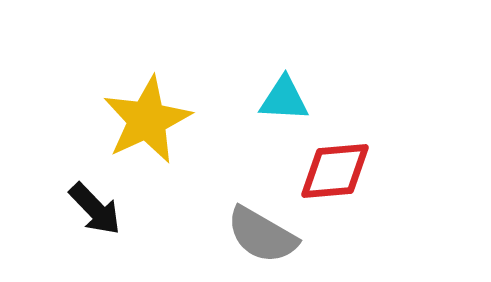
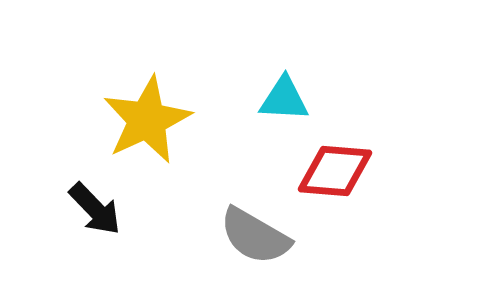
red diamond: rotated 10 degrees clockwise
gray semicircle: moved 7 px left, 1 px down
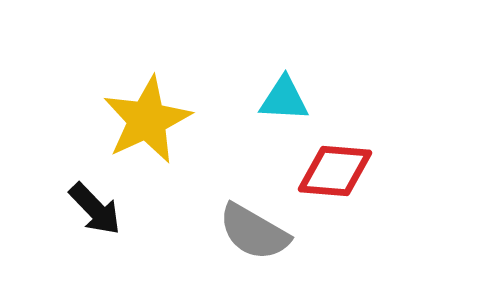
gray semicircle: moved 1 px left, 4 px up
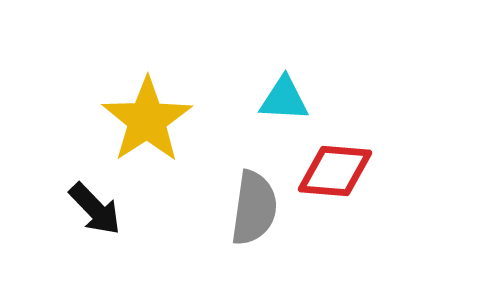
yellow star: rotated 8 degrees counterclockwise
gray semicircle: moved 24 px up; rotated 112 degrees counterclockwise
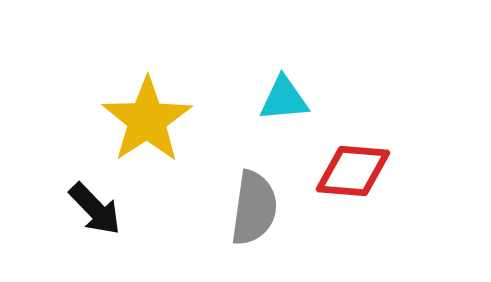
cyan triangle: rotated 8 degrees counterclockwise
red diamond: moved 18 px right
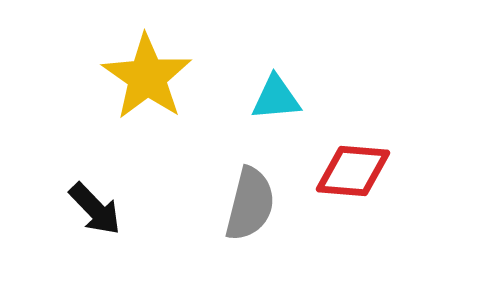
cyan triangle: moved 8 px left, 1 px up
yellow star: moved 43 px up; rotated 4 degrees counterclockwise
gray semicircle: moved 4 px left, 4 px up; rotated 6 degrees clockwise
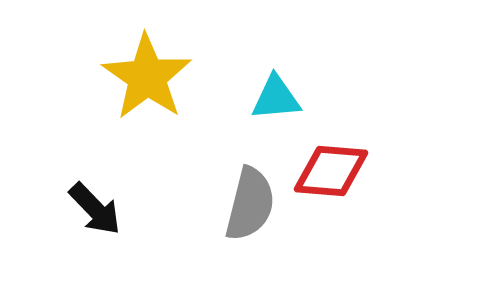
red diamond: moved 22 px left
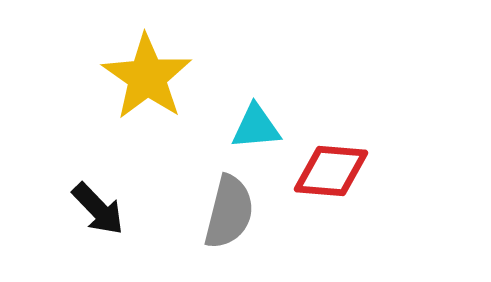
cyan triangle: moved 20 px left, 29 px down
gray semicircle: moved 21 px left, 8 px down
black arrow: moved 3 px right
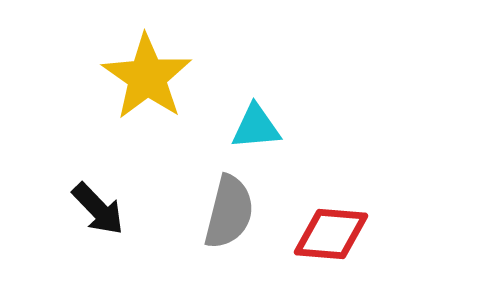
red diamond: moved 63 px down
